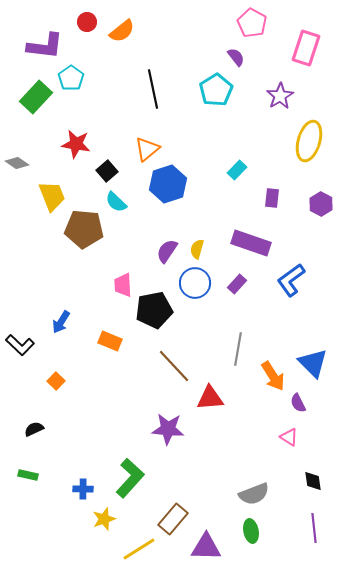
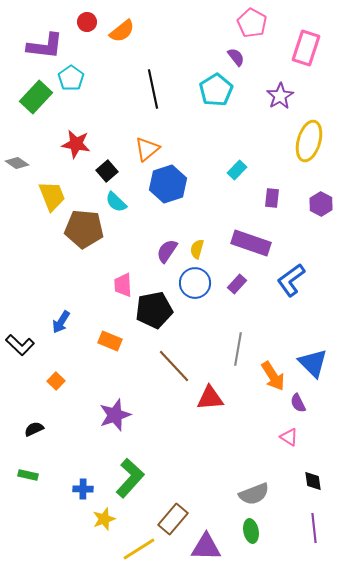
purple star at (168, 429): moved 53 px left, 14 px up; rotated 24 degrees counterclockwise
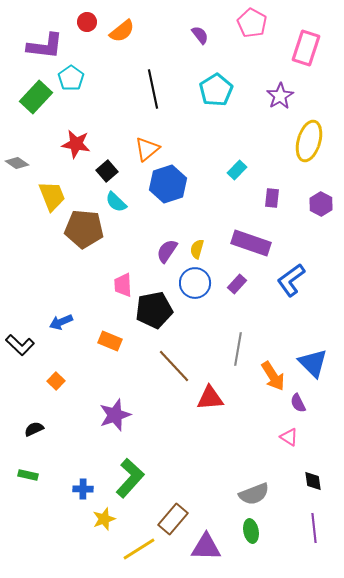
purple semicircle at (236, 57): moved 36 px left, 22 px up
blue arrow at (61, 322): rotated 35 degrees clockwise
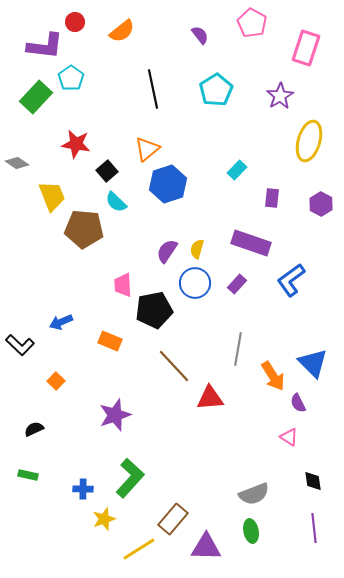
red circle at (87, 22): moved 12 px left
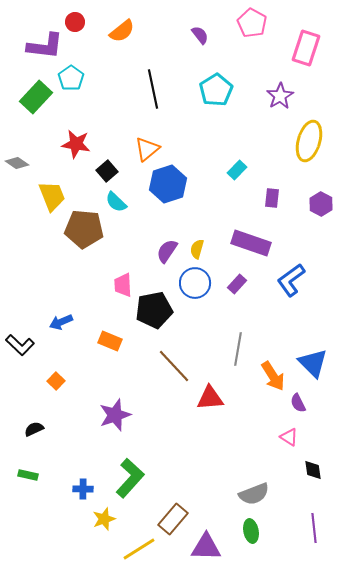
black diamond at (313, 481): moved 11 px up
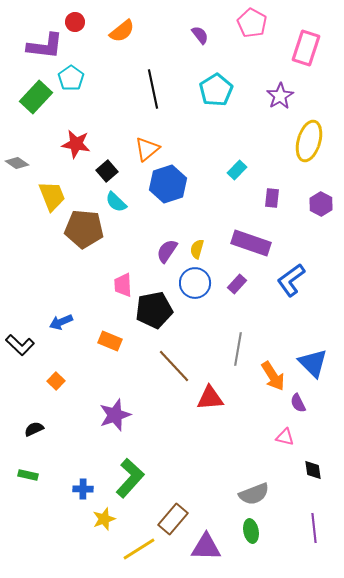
pink triangle at (289, 437): moved 4 px left; rotated 18 degrees counterclockwise
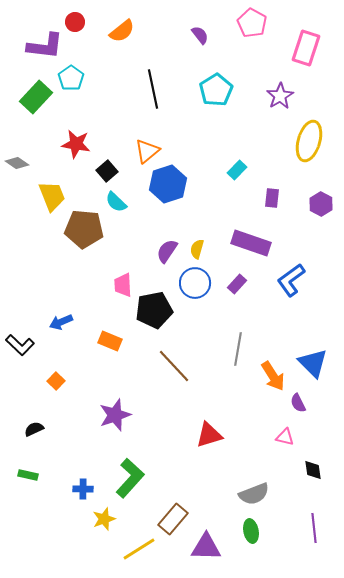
orange triangle at (147, 149): moved 2 px down
red triangle at (210, 398): moved 1 px left, 37 px down; rotated 12 degrees counterclockwise
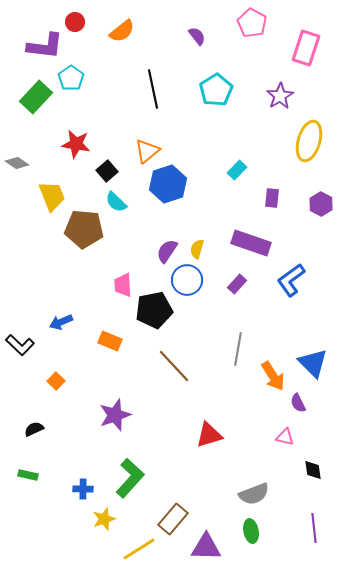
purple semicircle at (200, 35): moved 3 px left, 1 px down
blue circle at (195, 283): moved 8 px left, 3 px up
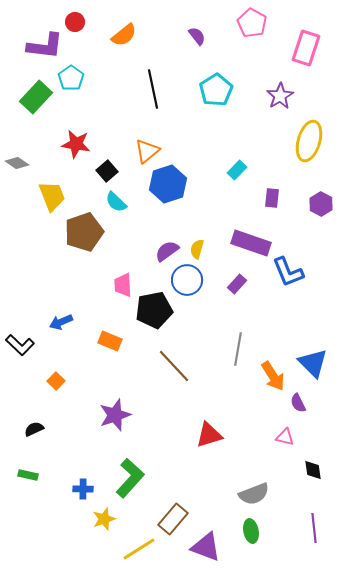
orange semicircle at (122, 31): moved 2 px right, 4 px down
brown pentagon at (84, 229): moved 3 px down; rotated 24 degrees counterclockwise
purple semicircle at (167, 251): rotated 20 degrees clockwise
blue L-shape at (291, 280): moved 3 px left, 8 px up; rotated 76 degrees counterclockwise
purple triangle at (206, 547): rotated 20 degrees clockwise
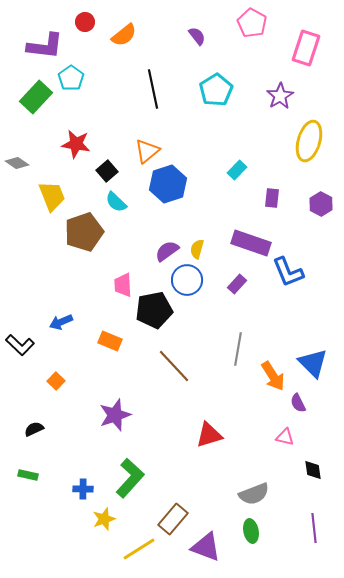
red circle at (75, 22): moved 10 px right
